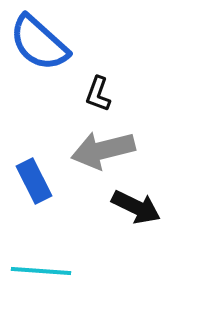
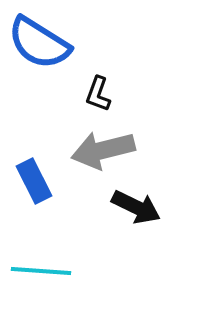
blue semicircle: rotated 10 degrees counterclockwise
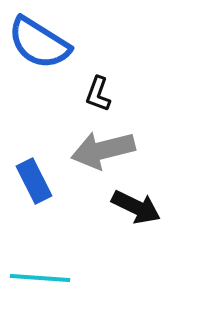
cyan line: moved 1 px left, 7 px down
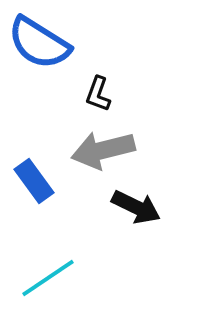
blue rectangle: rotated 9 degrees counterclockwise
cyan line: moved 8 px right; rotated 38 degrees counterclockwise
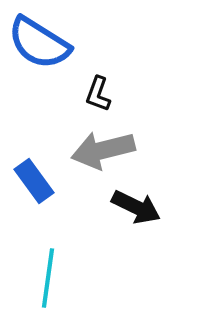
cyan line: rotated 48 degrees counterclockwise
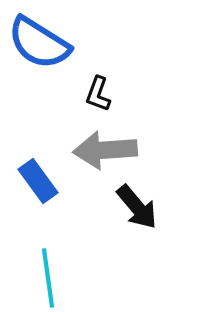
gray arrow: moved 2 px right; rotated 10 degrees clockwise
blue rectangle: moved 4 px right
black arrow: moved 1 px right; rotated 24 degrees clockwise
cyan line: rotated 16 degrees counterclockwise
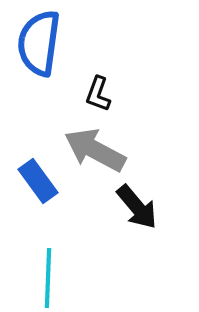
blue semicircle: rotated 66 degrees clockwise
gray arrow: moved 10 px left; rotated 32 degrees clockwise
cyan line: rotated 10 degrees clockwise
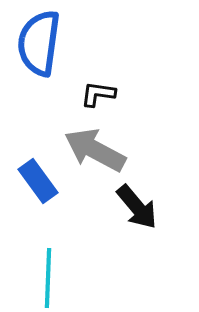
black L-shape: rotated 78 degrees clockwise
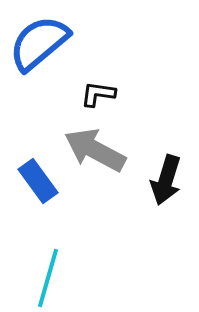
blue semicircle: rotated 42 degrees clockwise
black arrow: moved 29 px right, 27 px up; rotated 57 degrees clockwise
cyan line: rotated 14 degrees clockwise
